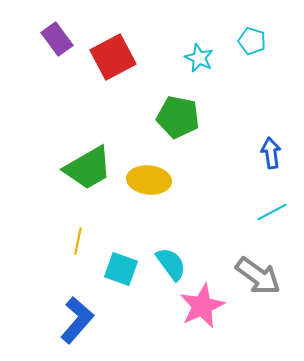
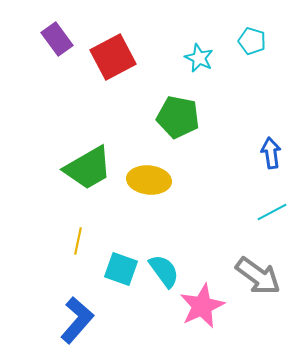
cyan semicircle: moved 7 px left, 7 px down
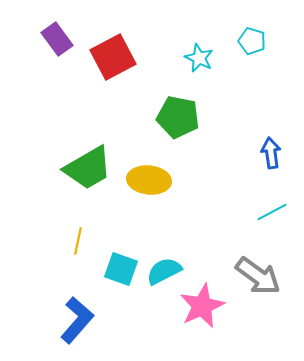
cyan semicircle: rotated 81 degrees counterclockwise
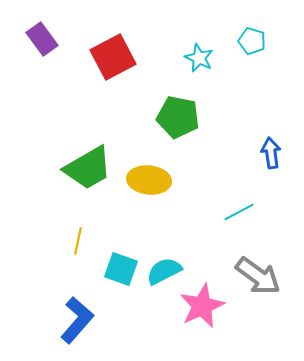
purple rectangle: moved 15 px left
cyan line: moved 33 px left
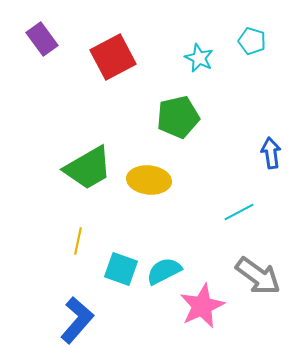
green pentagon: rotated 24 degrees counterclockwise
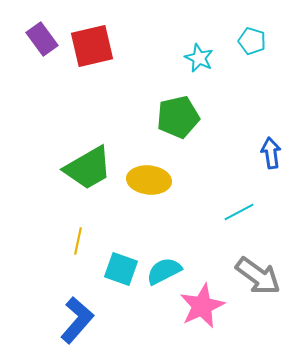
red square: moved 21 px left, 11 px up; rotated 15 degrees clockwise
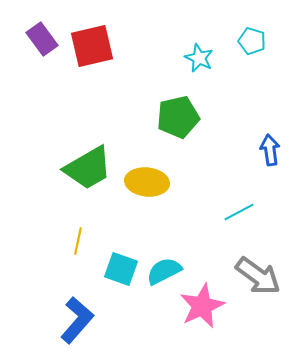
blue arrow: moved 1 px left, 3 px up
yellow ellipse: moved 2 px left, 2 px down
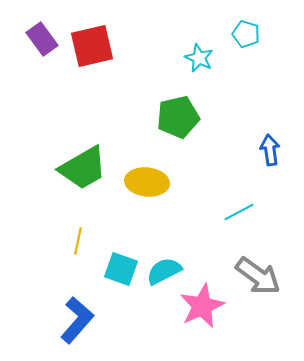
cyan pentagon: moved 6 px left, 7 px up
green trapezoid: moved 5 px left
